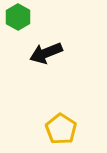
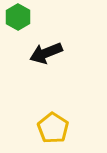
yellow pentagon: moved 8 px left, 1 px up
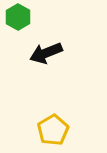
yellow pentagon: moved 2 px down; rotated 8 degrees clockwise
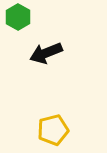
yellow pentagon: rotated 16 degrees clockwise
